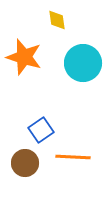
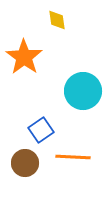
orange star: rotated 18 degrees clockwise
cyan circle: moved 28 px down
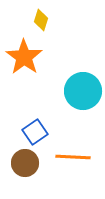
yellow diamond: moved 16 px left; rotated 25 degrees clockwise
blue square: moved 6 px left, 2 px down
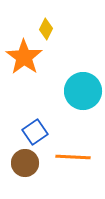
yellow diamond: moved 5 px right, 9 px down; rotated 10 degrees clockwise
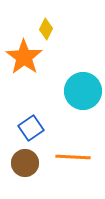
blue square: moved 4 px left, 4 px up
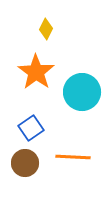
orange star: moved 12 px right, 15 px down
cyan circle: moved 1 px left, 1 px down
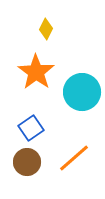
orange line: moved 1 px right, 1 px down; rotated 44 degrees counterclockwise
brown circle: moved 2 px right, 1 px up
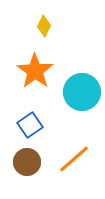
yellow diamond: moved 2 px left, 3 px up
orange star: moved 1 px left, 1 px up
blue square: moved 1 px left, 3 px up
orange line: moved 1 px down
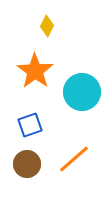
yellow diamond: moved 3 px right
blue square: rotated 15 degrees clockwise
brown circle: moved 2 px down
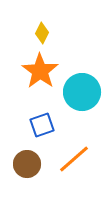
yellow diamond: moved 5 px left, 7 px down
orange star: moved 5 px right
blue square: moved 12 px right
